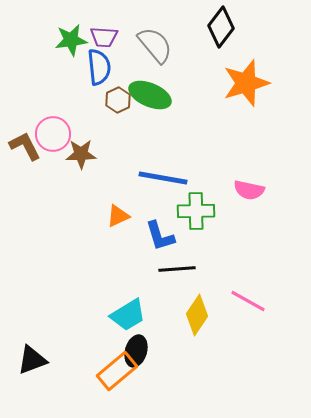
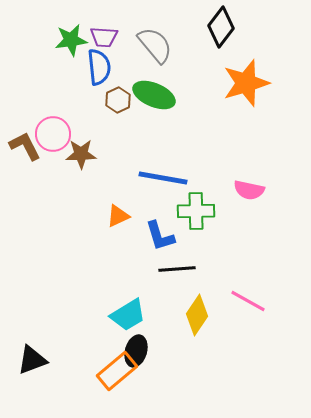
green ellipse: moved 4 px right
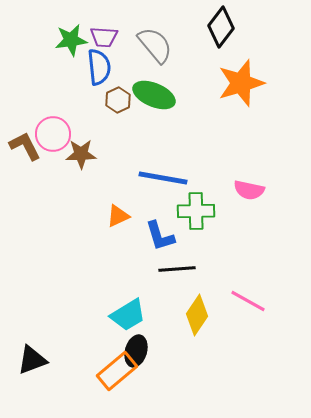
orange star: moved 5 px left
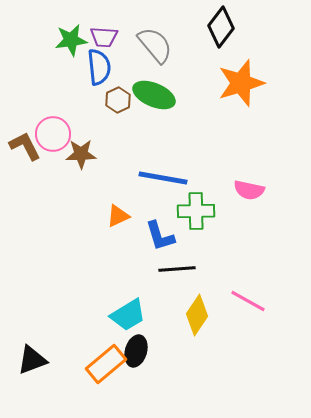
orange rectangle: moved 11 px left, 7 px up
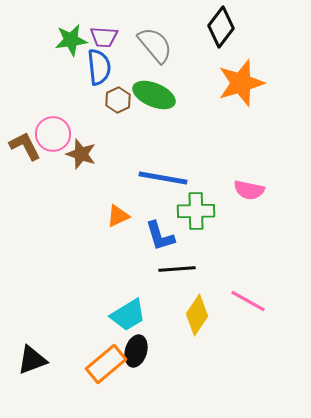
brown star: rotated 20 degrees clockwise
